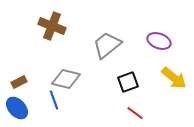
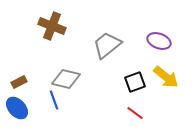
yellow arrow: moved 8 px left, 1 px up
black square: moved 7 px right
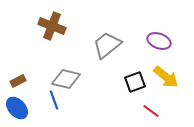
brown rectangle: moved 1 px left, 1 px up
red line: moved 16 px right, 2 px up
